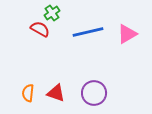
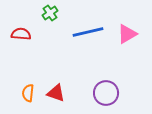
green cross: moved 2 px left
red semicircle: moved 19 px left, 5 px down; rotated 24 degrees counterclockwise
purple circle: moved 12 px right
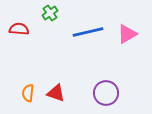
red semicircle: moved 2 px left, 5 px up
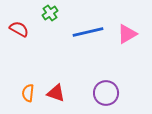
red semicircle: rotated 24 degrees clockwise
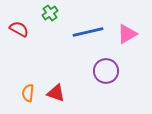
purple circle: moved 22 px up
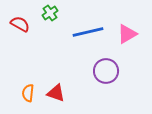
red semicircle: moved 1 px right, 5 px up
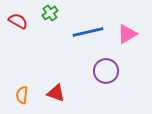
red semicircle: moved 2 px left, 3 px up
orange semicircle: moved 6 px left, 2 px down
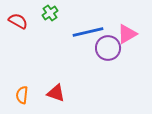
purple circle: moved 2 px right, 23 px up
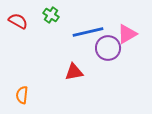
green cross: moved 1 px right, 2 px down; rotated 21 degrees counterclockwise
red triangle: moved 18 px right, 21 px up; rotated 30 degrees counterclockwise
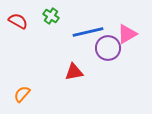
green cross: moved 1 px down
orange semicircle: moved 1 px up; rotated 36 degrees clockwise
